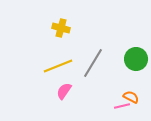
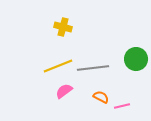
yellow cross: moved 2 px right, 1 px up
gray line: moved 5 px down; rotated 52 degrees clockwise
pink semicircle: rotated 18 degrees clockwise
orange semicircle: moved 30 px left
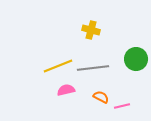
yellow cross: moved 28 px right, 3 px down
pink semicircle: moved 2 px right, 1 px up; rotated 24 degrees clockwise
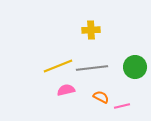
yellow cross: rotated 18 degrees counterclockwise
green circle: moved 1 px left, 8 px down
gray line: moved 1 px left
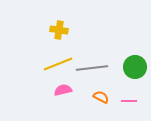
yellow cross: moved 32 px left; rotated 12 degrees clockwise
yellow line: moved 2 px up
pink semicircle: moved 3 px left
pink line: moved 7 px right, 5 px up; rotated 14 degrees clockwise
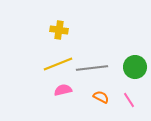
pink line: moved 1 px up; rotated 56 degrees clockwise
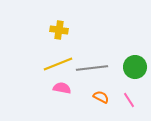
pink semicircle: moved 1 px left, 2 px up; rotated 24 degrees clockwise
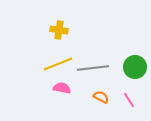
gray line: moved 1 px right
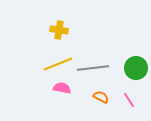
green circle: moved 1 px right, 1 px down
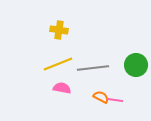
green circle: moved 3 px up
pink line: moved 14 px left; rotated 49 degrees counterclockwise
